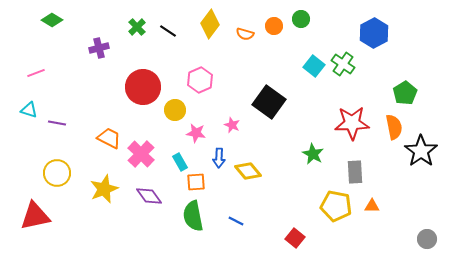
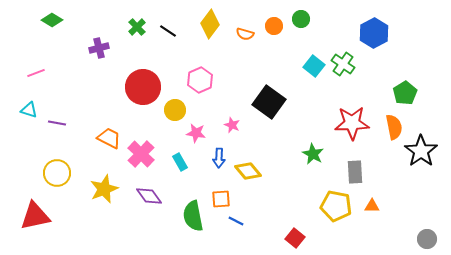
orange square at (196, 182): moved 25 px right, 17 px down
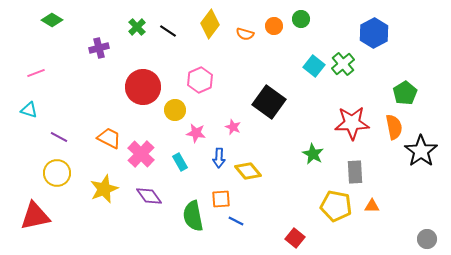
green cross at (343, 64): rotated 15 degrees clockwise
purple line at (57, 123): moved 2 px right, 14 px down; rotated 18 degrees clockwise
pink star at (232, 125): moved 1 px right, 2 px down
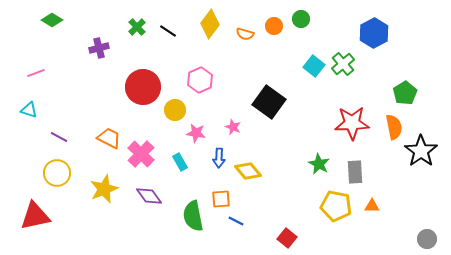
green star at (313, 154): moved 6 px right, 10 px down
red square at (295, 238): moved 8 px left
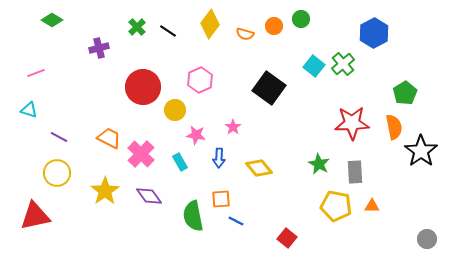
black square at (269, 102): moved 14 px up
pink star at (233, 127): rotated 14 degrees clockwise
pink star at (196, 133): moved 2 px down
yellow diamond at (248, 171): moved 11 px right, 3 px up
yellow star at (104, 189): moved 1 px right, 2 px down; rotated 12 degrees counterclockwise
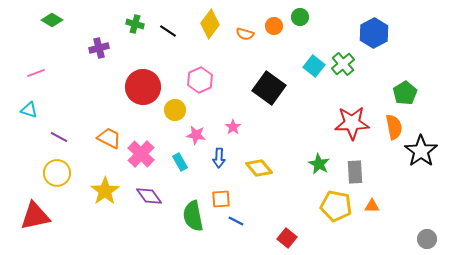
green circle at (301, 19): moved 1 px left, 2 px up
green cross at (137, 27): moved 2 px left, 3 px up; rotated 30 degrees counterclockwise
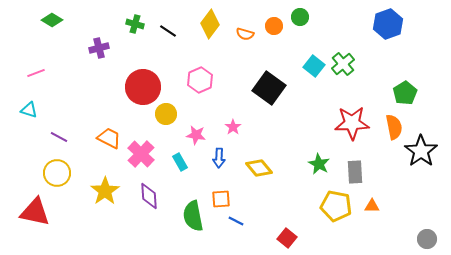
blue hexagon at (374, 33): moved 14 px right, 9 px up; rotated 8 degrees clockwise
yellow circle at (175, 110): moved 9 px left, 4 px down
purple diamond at (149, 196): rotated 32 degrees clockwise
red triangle at (35, 216): moved 4 px up; rotated 24 degrees clockwise
